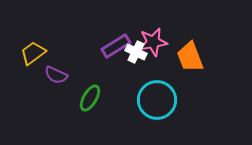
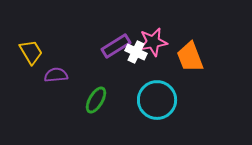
yellow trapezoid: moved 2 px left, 1 px up; rotated 96 degrees clockwise
purple semicircle: rotated 150 degrees clockwise
green ellipse: moved 6 px right, 2 px down
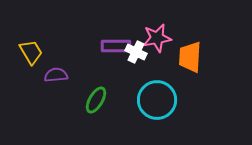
pink star: moved 4 px right, 4 px up
purple rectangle: rotated 32 degrees clockwise
orange trapezoid: rotated 24 degrees clockwise
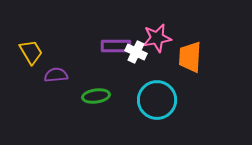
green ellipse: moved 4 px up; rotated 52 degrees clockwise
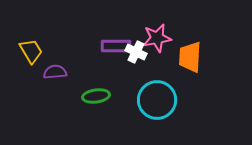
yellow trapezoid: moved 1 px up
purple semicircle: moved 1 px left, 3 px up
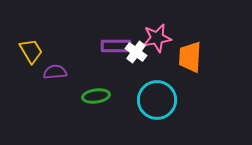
white cross: rotated 10 degrees clockwise
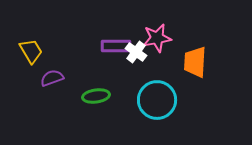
orange trapezoid: moved 5 px right, 5 px down
purple semicircle: moved 3 px left, 6 px down; rotated 15 degrees counterclockwise
